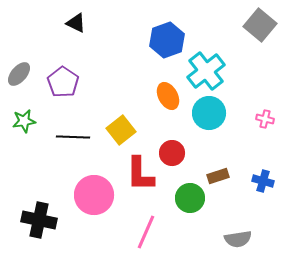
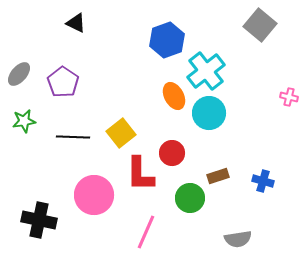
orange ellipse: moved 6 px right
pink cross: moved 24 px right, 22 px up
yellow square: moved 3 px down
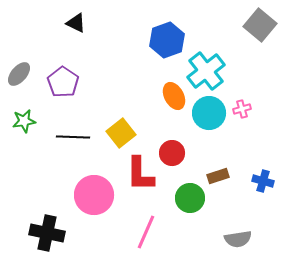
pink cross: moved 47 px left, 12 px down; rotated 30 degrees counterclockwise
black cross: moved 8 px right, 13 px down
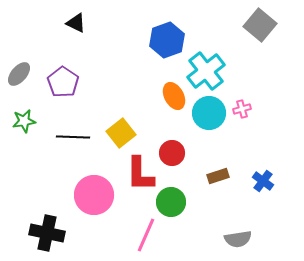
blue cross: rotated 20 degrees clockwise
green circle: moved 19 px left, 4 px down
pink line: moved 3 px down
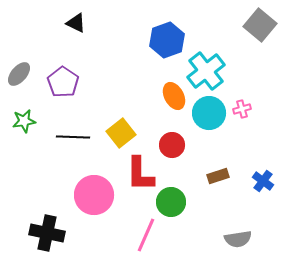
red circle: moved 8 px up
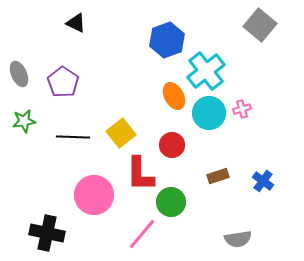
gray ellipse: rotated 65 degrees counterclockwise
pink line: moved 4 px left, 1 px up; rotated 16 degrees clockwise
